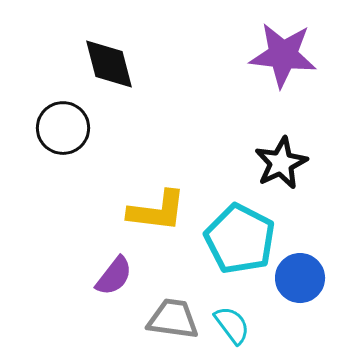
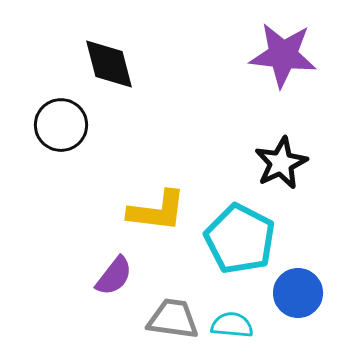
black circle: moved 2 px left, 3 px up
blue circle: moved 2 px left, 15 px down
cyan semicircle: rotated 48 degrees counterclockwise
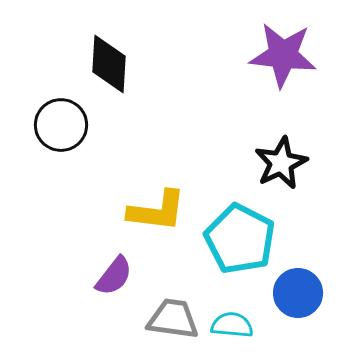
black diamond: rotated 18 degrees clockwise
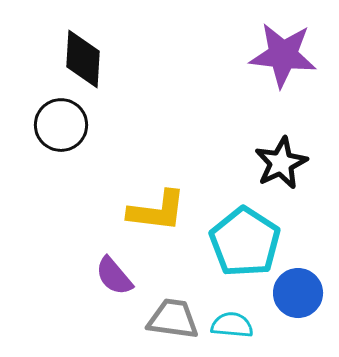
black diamond: moved 26 px left, 5 px up
cyan pentagon: moved 5 px right, 3 px down; rotated 6 degrees clockwise
purple semicircle: rotated 102 degrees clockwise
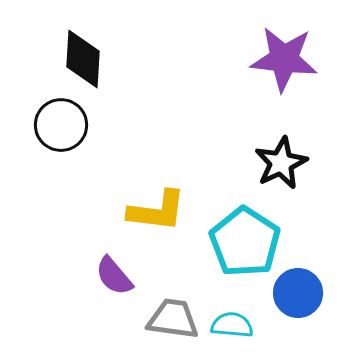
purple star: moved 1 px right, 4 px down
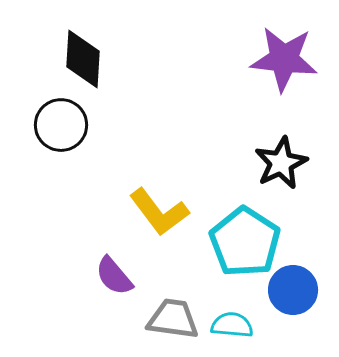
yellow L-shape: moved 2 px right, 1 px down; rotated 46 degrees clockwise
blue circle: moved 5 px left, 3 px up
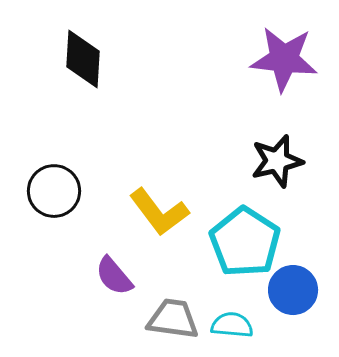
black circle: moved 7 px left, 66 px down
black star: moved 4 px left, 2 px up; rotated 12 degrees clockwise
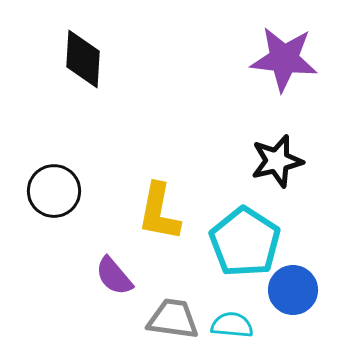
yellow L-shape: rotated 48 degrees clockwise
